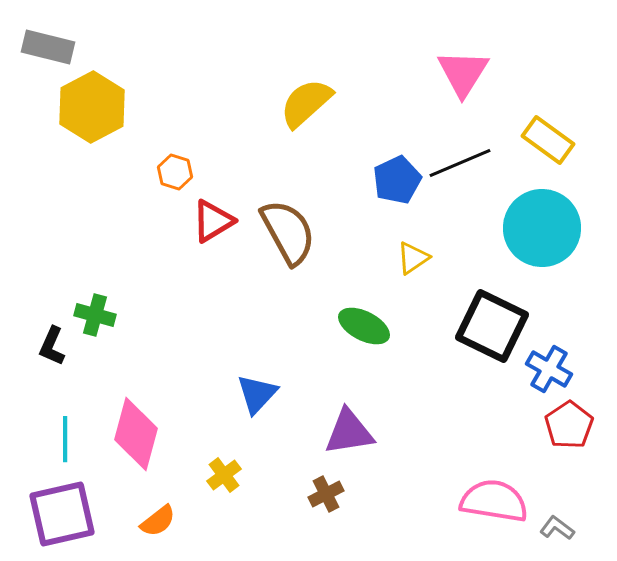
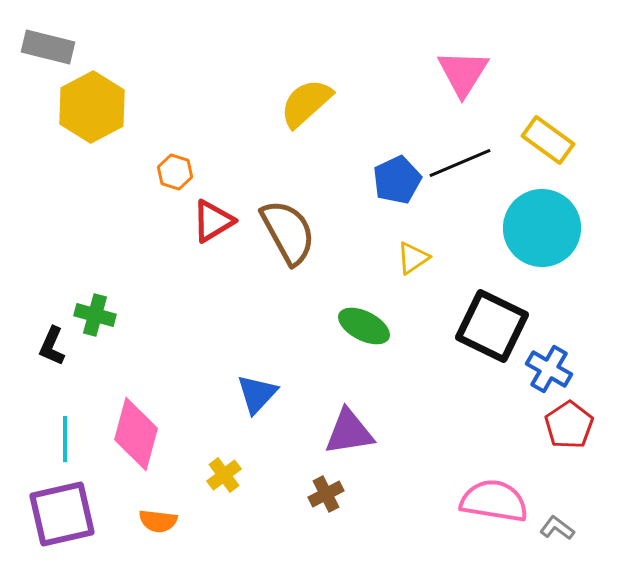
orange semicircle: rotated 45 degrees clockwise
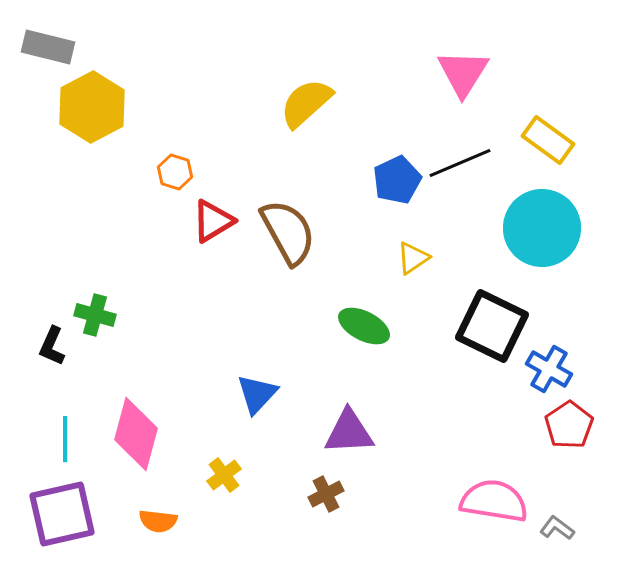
purple triangle: rotated 6 degrees clockwise
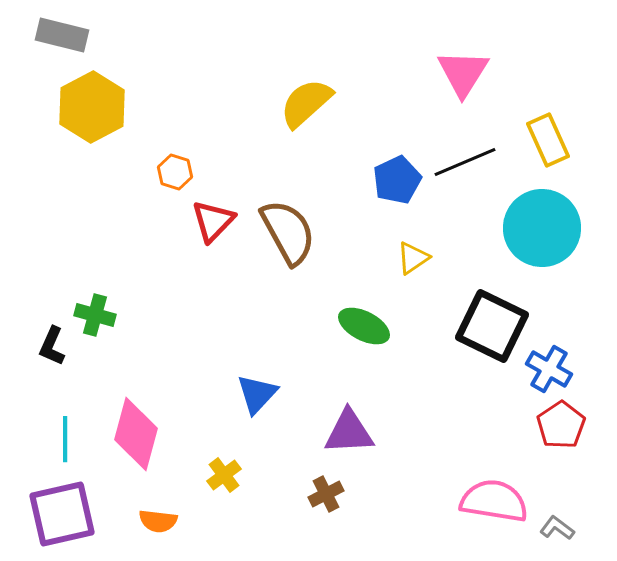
gray rectangle: moved 14 px right, 12 px up
yellow rectangle: rotated 30 degrees clockwise
black line: moved 5 px right, 1 px up
red triangle: rotated 15 degrees counterclockwise
red pentagon: moved 8 px left
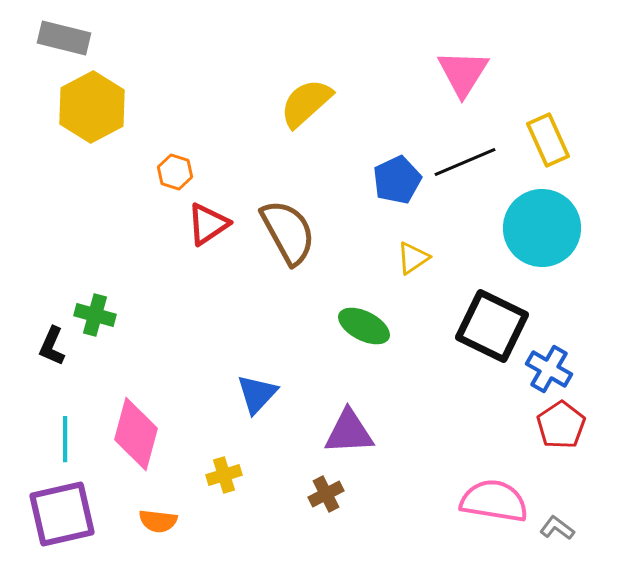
gray rectangle: moved 2 px right, 3 px down
red triangle: moved 5 px left, 3 px down; rotated 12 degrees clockwise
yellow cross: rotated 20 degrees clockwise
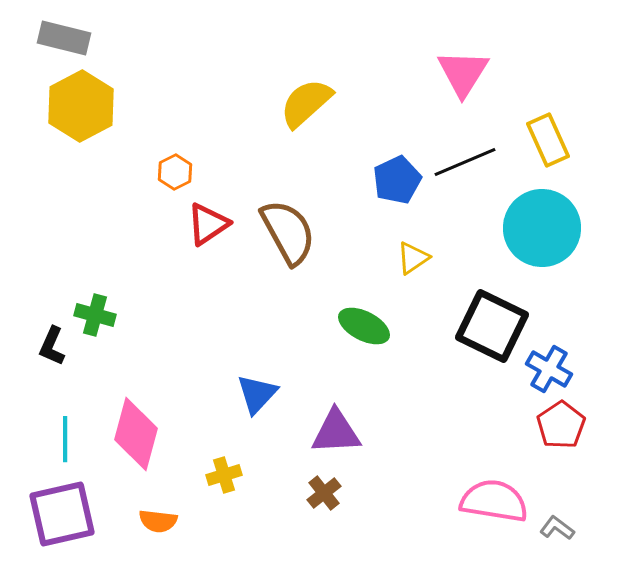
yellow hexagon: moved 11 px left, 1 px up
orange hexagon: rotated 16 degrees clockwise
purple triangle: moved 13 px left
brown cross: moved 2 px left, 1 px up; rotated 12 degrees counterclockwise
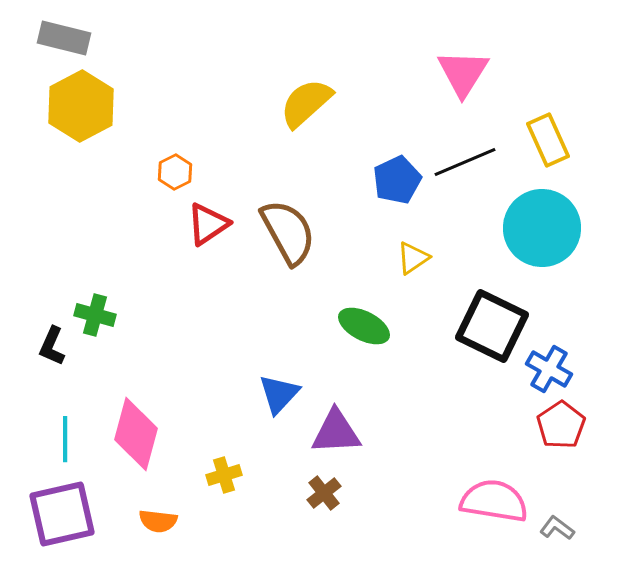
blue triangle: moved 22 px right
